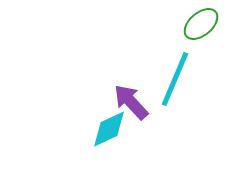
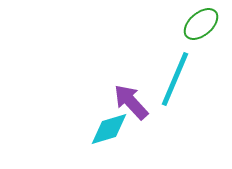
cyan diamond: rotated 9 degrees clockwise
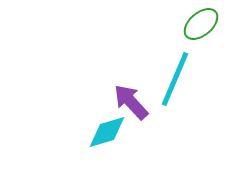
cyan diamond: moved 2 px left, 3 px down
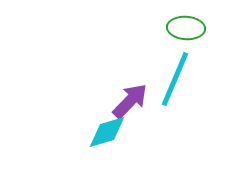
green ellipse: moved 15 px left, 4 px down; rotated 45 degrees clockwise
purple arrow: moved 1 px left, 1 px up; rotated 87 degrees clockwise
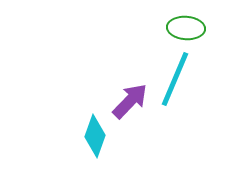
cyan diamond: moved 12 px left, 4 px down; rotated 54 degrees counterclockwise
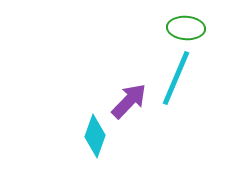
cyan line: moved 1 px right, 1 px up
purple arrow: moved 1 px left
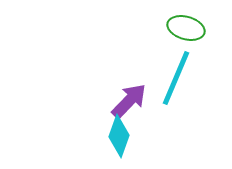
green ellipse: rotated 12 degrees clockwise
cyan diamond: moved 24 px right
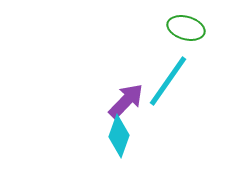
cyan line: moved 8 px left, 3 px down; rotated 12 degrees clockwise
purple arrow: moved 3 px left
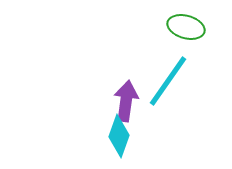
green ellipse: moved 1 px up
purple arrow: rotated 36 degrees counterclockwise
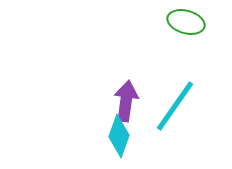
green ellipse: moved 5 px up
cyan line: moved 7 px right, 25 px down
